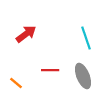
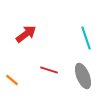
red line: moved 1 px left; rotated 18 degrees clockwise
orange line: moved 4 px left, 3 px up
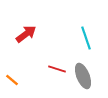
red line: moved 8 px right, 1 px up
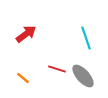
gray ellipse: rotated 20 degrees counterclockwise
orange line: moved 11 px right, 2 px up
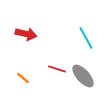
red arrow: rotated 50 degrees clockwise
cyan line: rotated 10 degrees counterclockwise
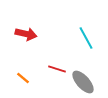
gray ellipse: moved 6 px down
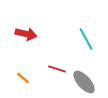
cyan line: moved 1 px down
gray ellipse: moved 1 px right
